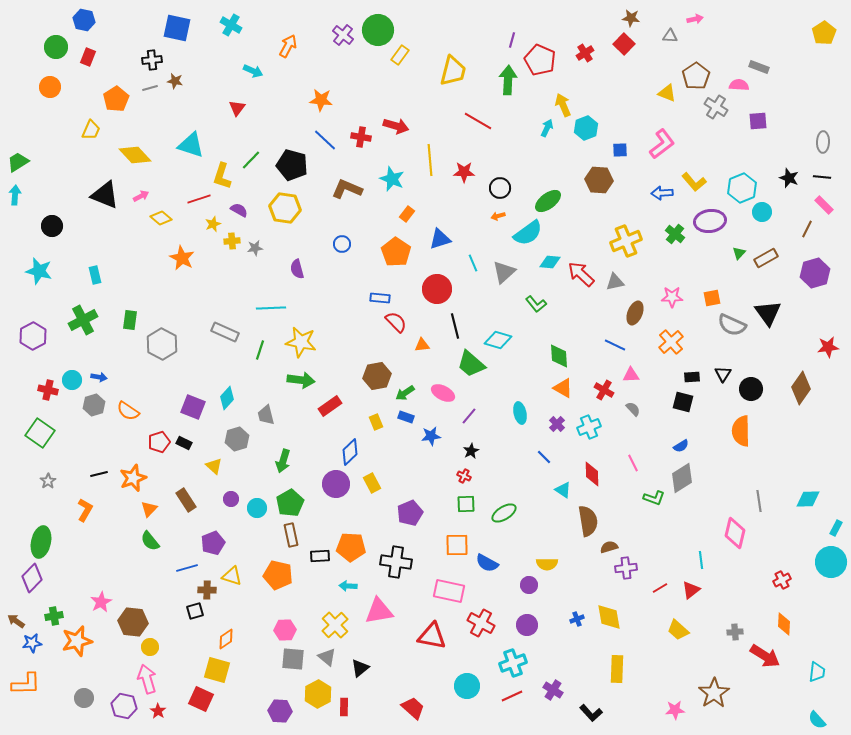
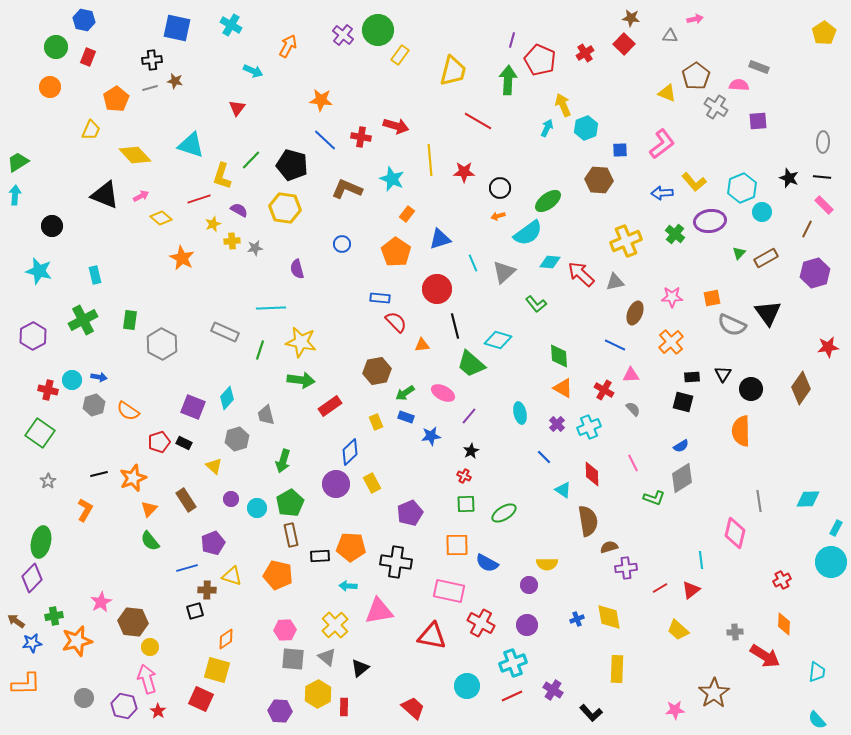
brown hexagon at (377, 376): moved 5 px up
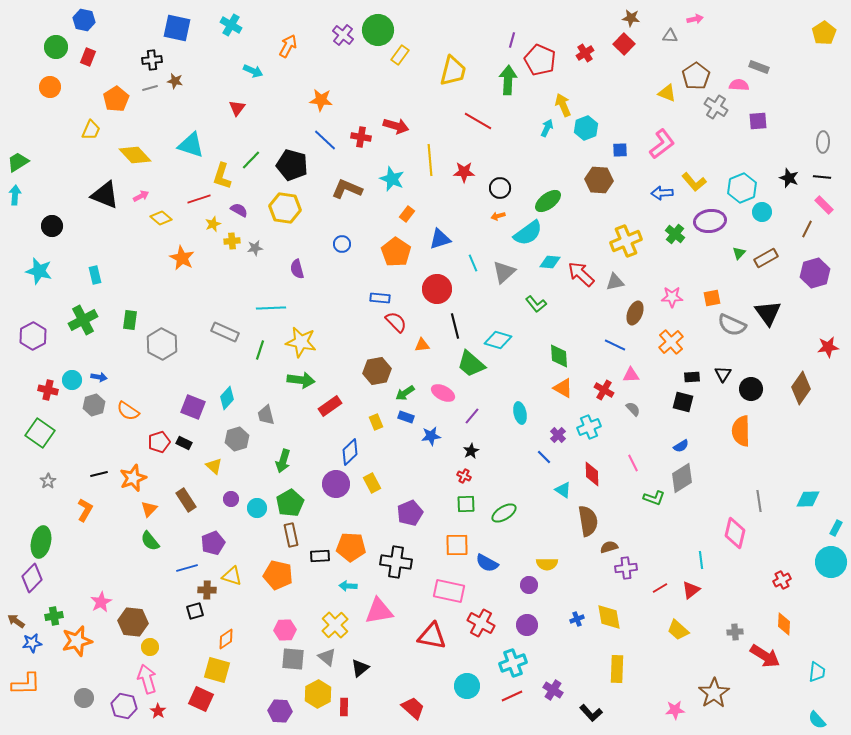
purple line at (469, 416): moved 3 px right
purple cross at (557, 424): moved 1 px right, 11 px down
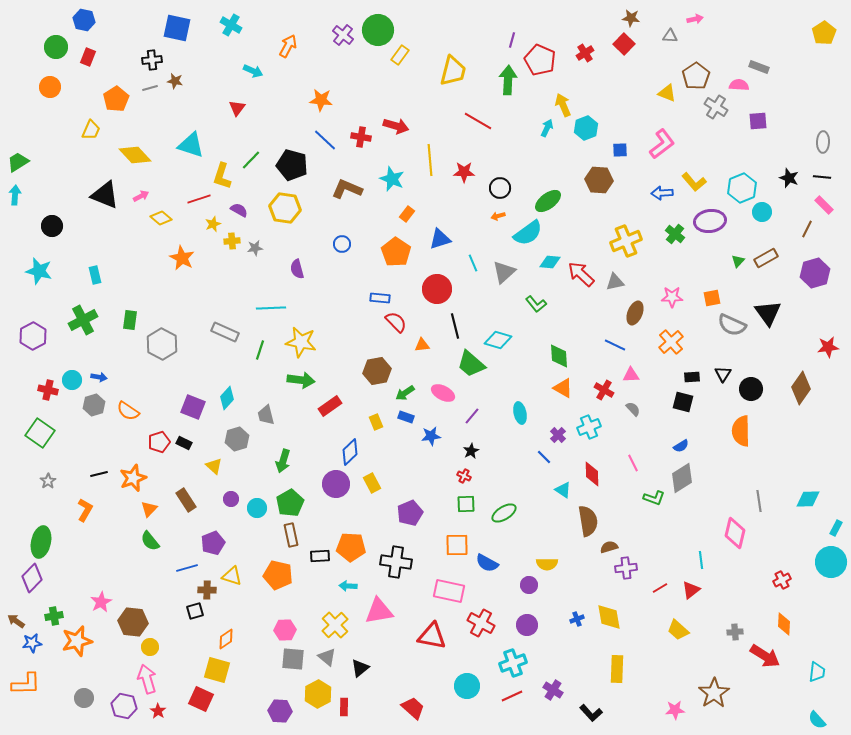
green triangle at (739, 253): moved 1 px left, 8 px down
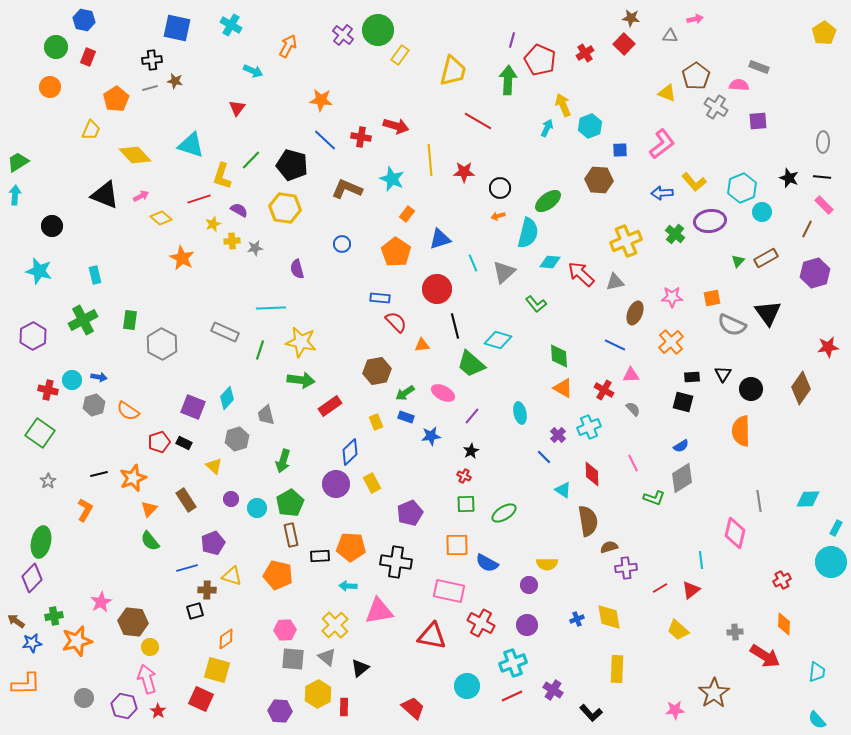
cyan hexagon at (586, 128): moved 4 px right, 2 px up
cyan semicircle at (528, 233): rotated 40 degrees counterclockwise
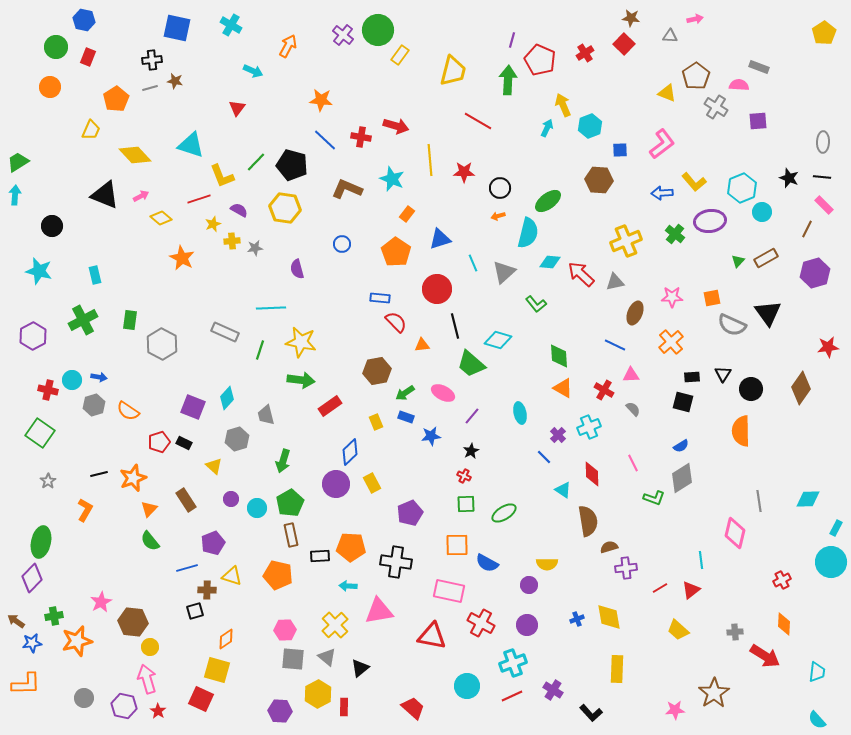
green line at (251, 160): moved 5 px right, 2 px down
yellow L-shape at (222, 176): rotated 40 degrees counterclockwise
